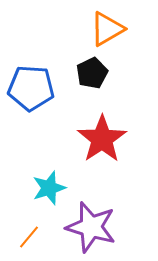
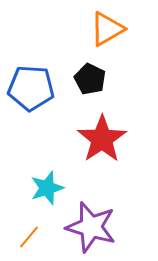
black pentagon: moved 2 px left, 6 px down; rotated 20 degrees counterclockwise
cyan star: moved 2 px left
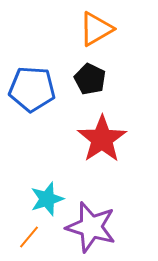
orange triangle: moved 11 px left
blue pentagon: moved 1 px right, 1 px down
cyan star: moved 11 px down
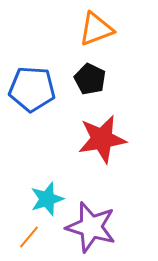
orange triangle: rotated 9 degrees clockwise
red star: rotated 24 degrees clockwise
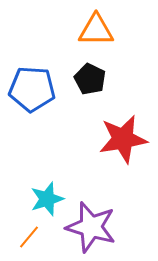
orange triangle: moved 1 px down; rotated 21 degrees clockwise
red star: moved 21 px right
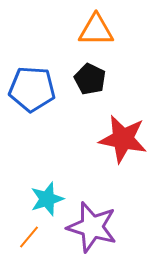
red star: rotated 21 degrees clockwise
purple star: moved 1 px right
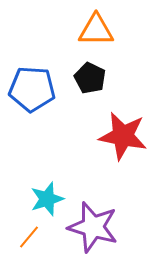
black pentagon: moved 1 px up
red star: moved 3 px up
purple star: moved 1 px right
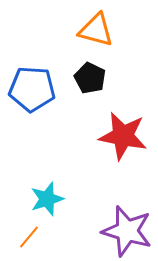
orange triangle: rotated 15 degrees clockwise
purple star: moved 34 px right, 4 px down
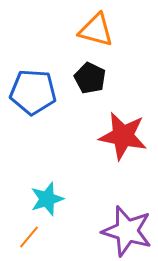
blue pentagon: moved 1 px right, 3 px down
